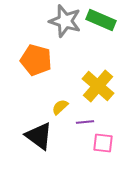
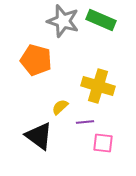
gray star: moved 2 px left
yellow cross: rotated 24 degrees counterclockwise
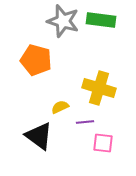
green rectangle: rotated 16 degrees counterclockwise
yellow cross: moved 1 px right, 2 px down
yellow semicircle: rotated 18 degrees clockwise
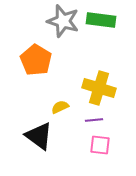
orange pentagon: rotated 16 degrees clockwise
purple line: moved 9 px right, 2 px up
pink square: moved 3 px left, 2 px down
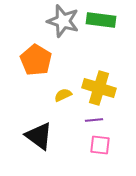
yellow semicircle: moved 3 px right, 12 px up
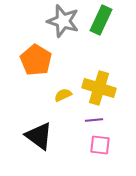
green rectangle: rotated 72 degrees counterclockwise
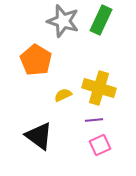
pink square: rotated 30 degrees counterclockwise
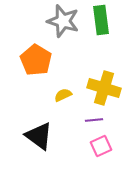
green rectangle: rotated 32 degrees counterclockwise
yellow cross: moved 5 px right
pink square: moved 1 px right, 1 px down
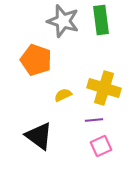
orange pentagon: rotated 12 degrees counterclockwise
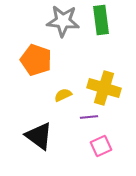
gray star: rotated 12 degrees counterclockwise
purple line: moved 5 px left, 3 px up
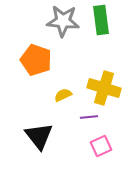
black triangle: rotated 16 degrees clockwise
